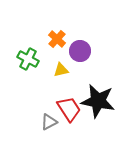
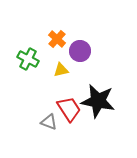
gray triangle: rotated 48 degrees clockwise
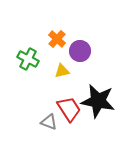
yellow triangle: moved 1 px right, 1 px down
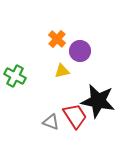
green cross: moved 13 px left, 17 px down
red trapezoid: moved 6 px right, 7 px down
gray triangle: moved 2 px right
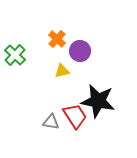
green cross: moved 21 px up; rotated 15 degrees clockwise
gray triangle: rotated 12 degrees counterclockwise
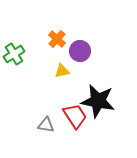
green cross: moved 1 px left, 1 px up; rotated 15 degrees clockwise
gray triangle: moved 5 px left, 3 px down
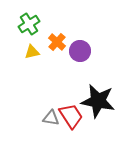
orange cross: moved 3 px down
green cross: moved 15 px right, 30 px up
yellow triangle: moved 30 px left, 19 px up
red trapezoid: moved 4 px left
gray triangle: moved 5 px right, 7 px up
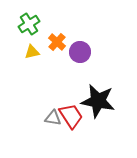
purple circle: moved 1 px down
gray triangle: moved 2 px right
